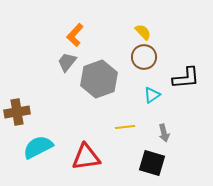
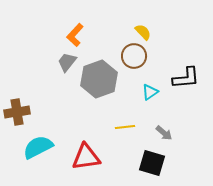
brown circle: moved 10 px left, 1 px up
cyan triangle: moved 2 px left, 3 px up
gray arrow: rotated 36 degrees counterclockwise
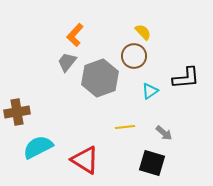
gray hexagon: moved 1 px right, 1 px up
cyan triangle: moved 1 px up
red triangle: moved 1 px left, 3 px down; rotated 40 degrees clockwise
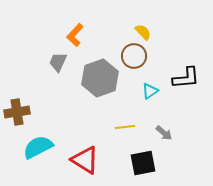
gray trapezoid: moved 9 px left; rotated 15 degrees counterclockwise
black square: moved 9 px left; rotated 28 degrees counterclockwise
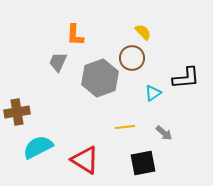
orange L-shape: rotated 40 degrees counterclockwise
brown circle: moved 2 px left, 2 px down
cyan triangle: moved 3 px right, 2 px down
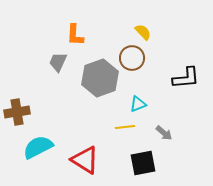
cyan triangle: moved 15 px left, 11 px down; rotated 12 degrees clockwise
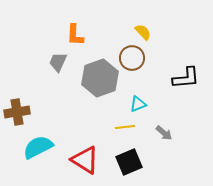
black square: moved 14 px left, 1 px up; rotated 12 degrees counterclockwise
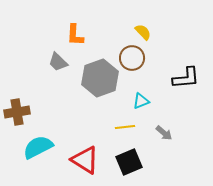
gray trapezoid: rotated 70 degrees counterclockwise
cyan triangle: moved 3 px right, 3 px up
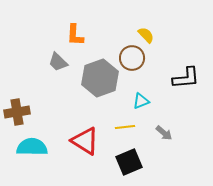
yellow semicircle: moved 3 px right, 3 px down
cyan semicircle: moved 6 px left; rotated 28 degrees clockwise
red triangle: moved 19 px up
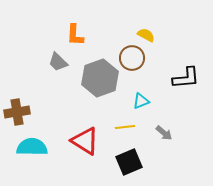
yellow semicircle: rotated 18 degrees counterclockwise
